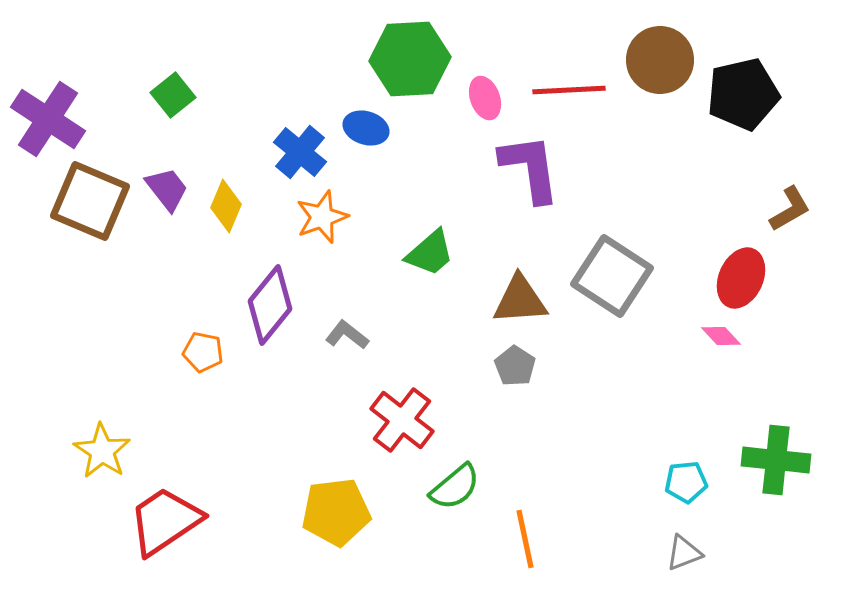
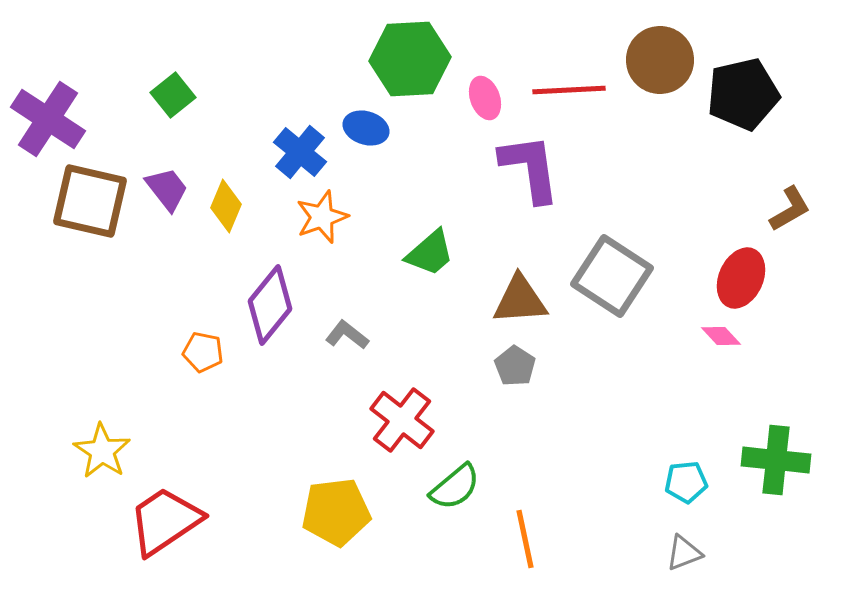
brown square: rotated 10 degrees counterclockwise
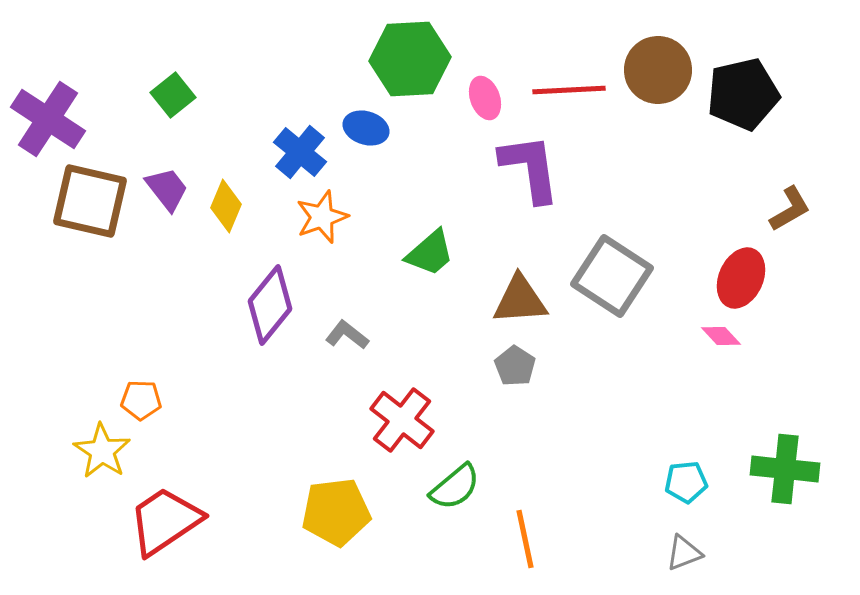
brown circle: moved 2 px left, 10 px down
orange pentagon: moved 62 px left, 48 px down; rotated 9 degrees counterclockwise
green cross: moved 9 px right, 9 px down
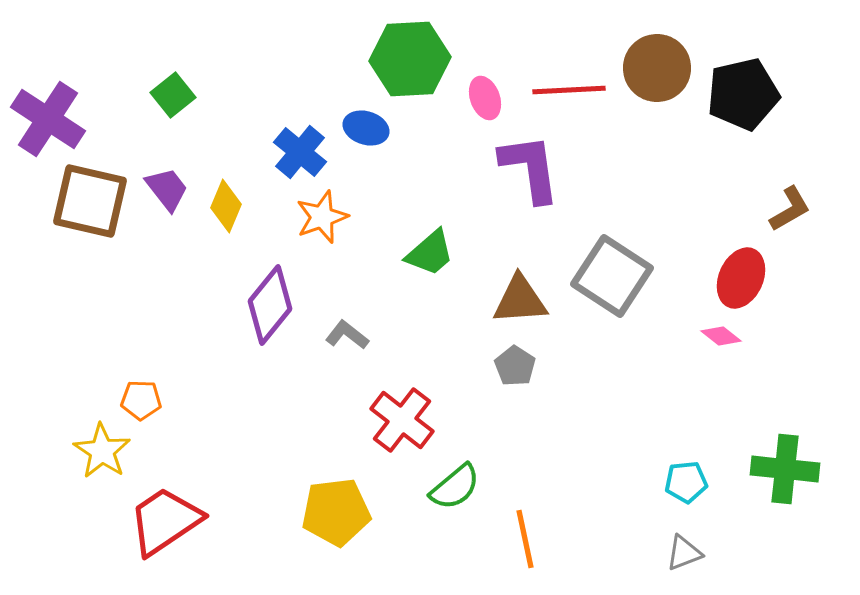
brown circle: moved 1 px left, 2 px up
pink diamond: rotated 9 degrees counterclockwise
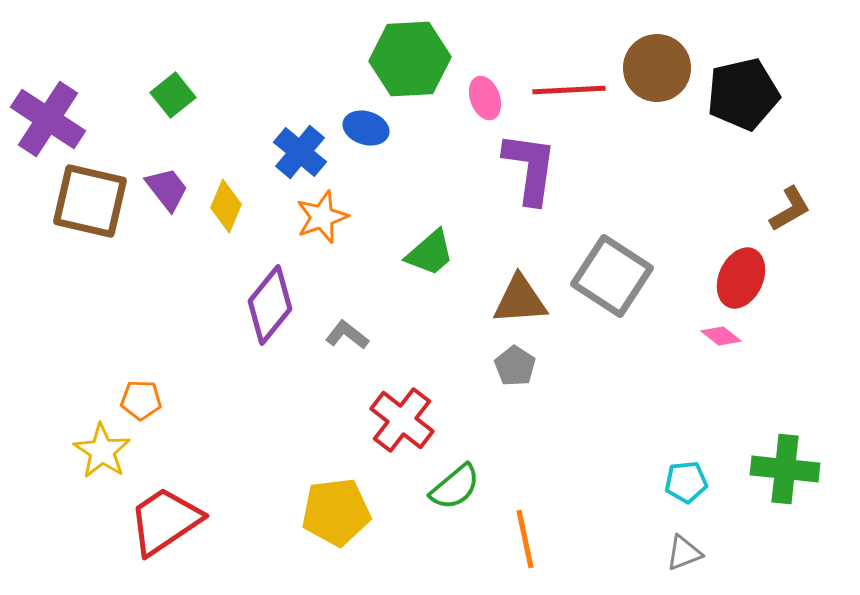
purple L-shape: rotated 16 degrees clockwise
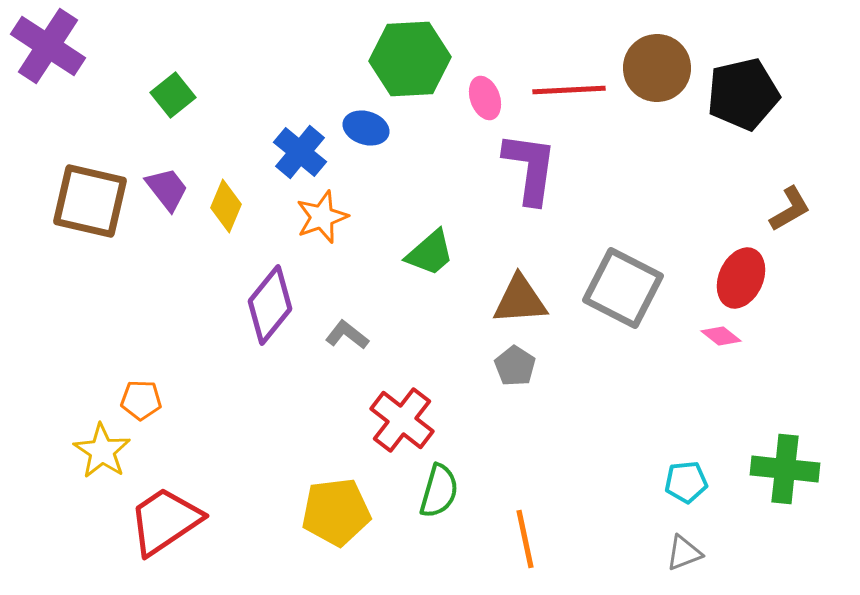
purple cross: moved 73 px up
gray square: moved 11 px right, 12 px down; rotated 6 degrees counterclockwise
green semicircle: moved 16 px left, 4 px down; rotated 34 degrees counterclockwise
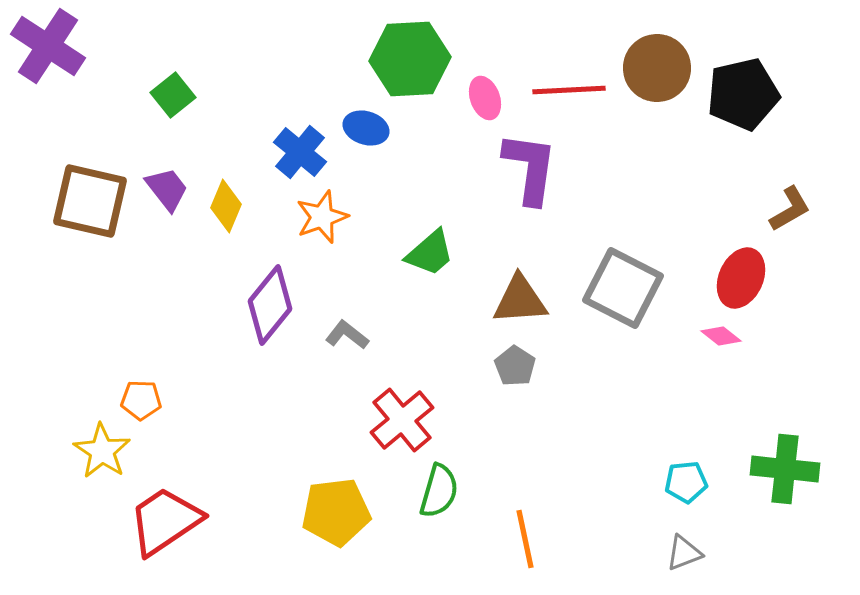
red cross: rotated 12 degrees clockwise
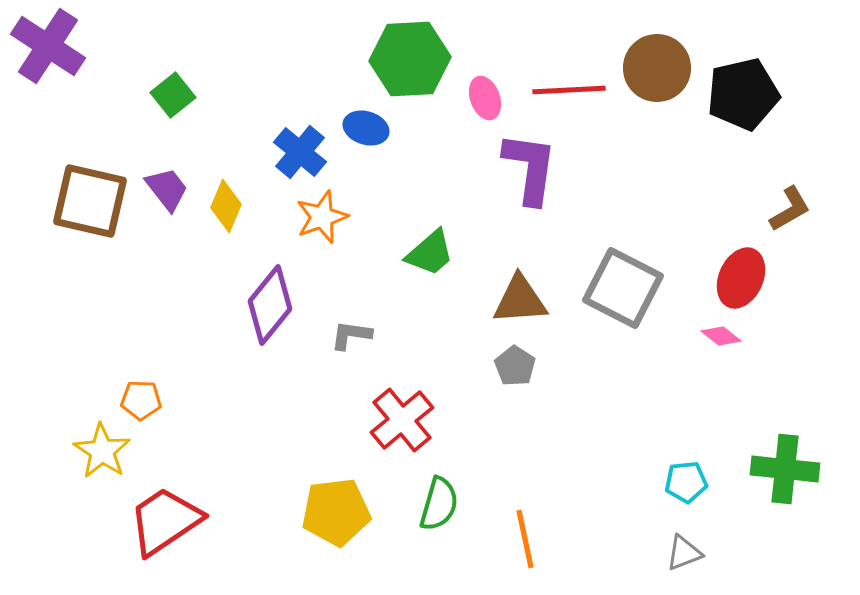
gray L-shape: moved 4 px right; rotated 30 degrees counterclockwise
green semicircle: moved 13 px down
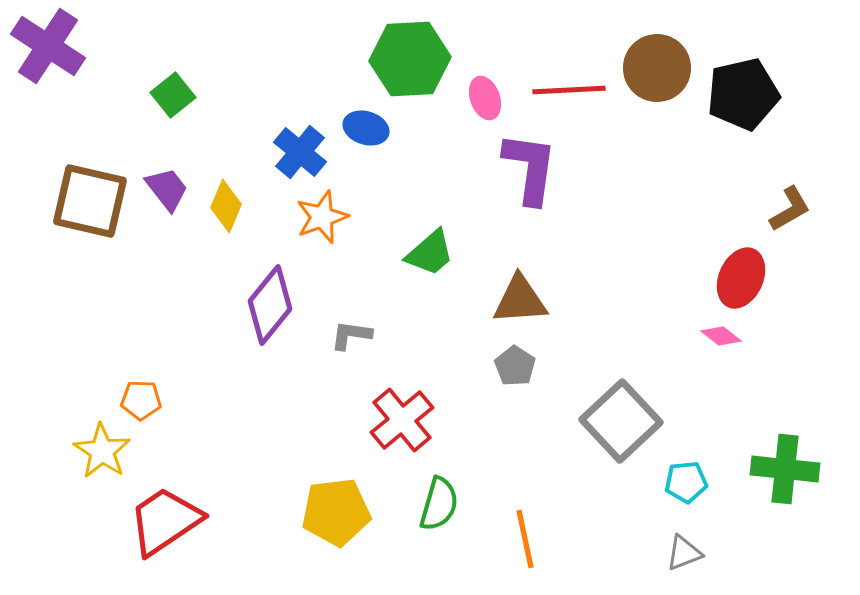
gray square: moved 2 px left, 133 px down; rotated 20 degrees clockwise
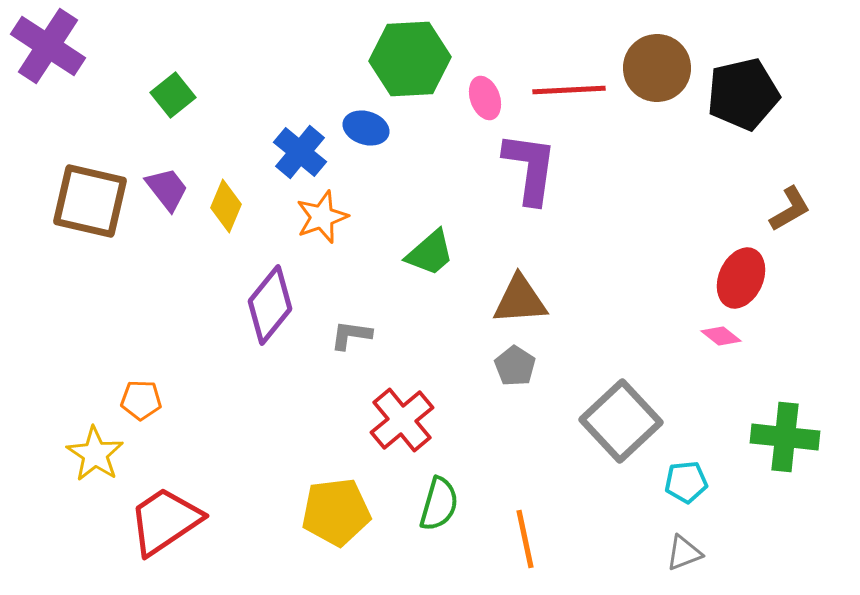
yellow star: moved 7 px left, 3 px down
green cross: moved 32 px up
